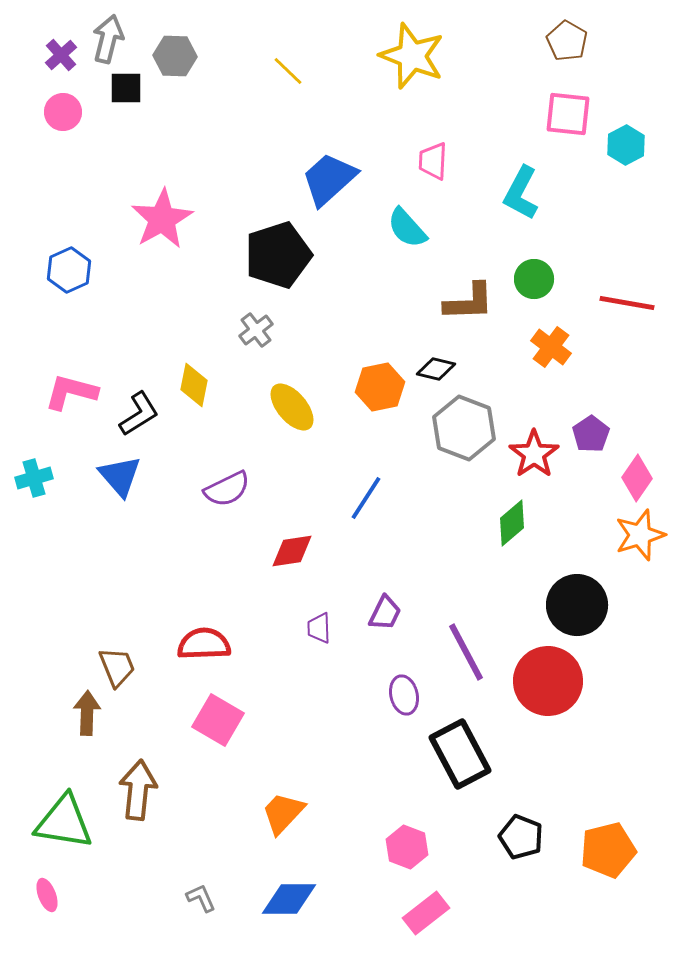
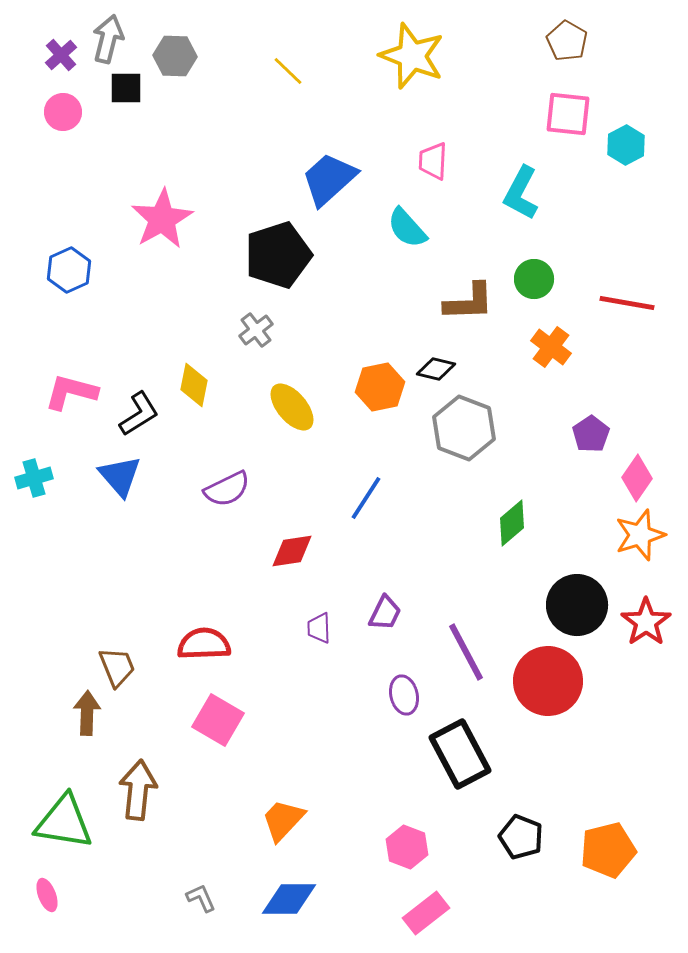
red star at (534, 454): moved 112 px right, 168 px down
orange trapezoid at (283, 813): moved 7 px down
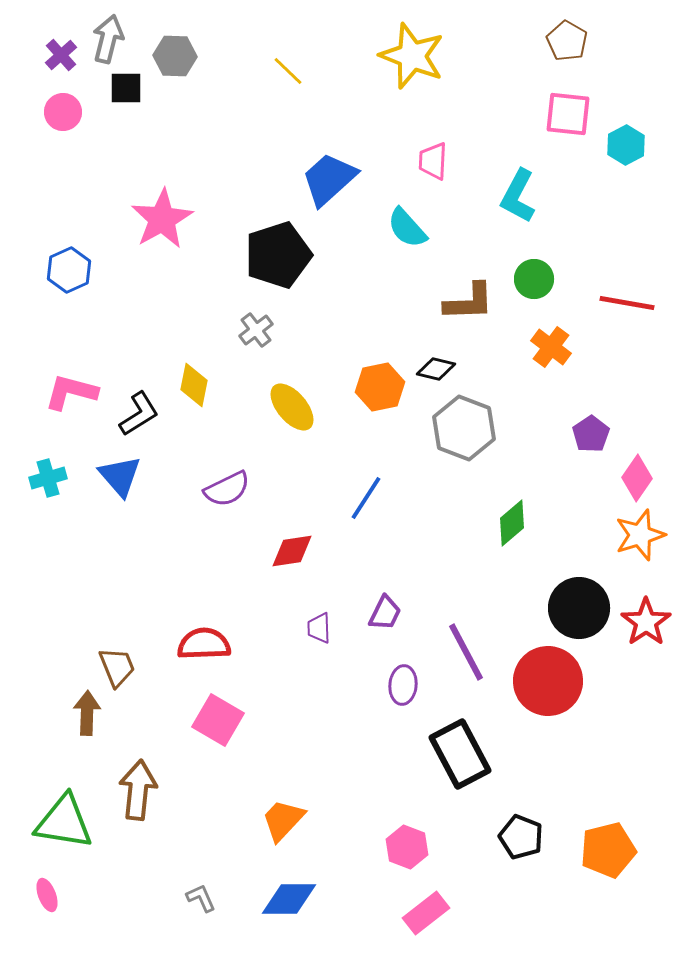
cyan L-shape at (521, 193): moved 3 px left, 3 px down
cyan cross at (34, 478): moved 14 px right
black circle at (577, 605): moved 2 px right, 3 px down
purple ellipse at (404, 695): moved 1 px left, 10 px up; rotated 18 degrees clockwise
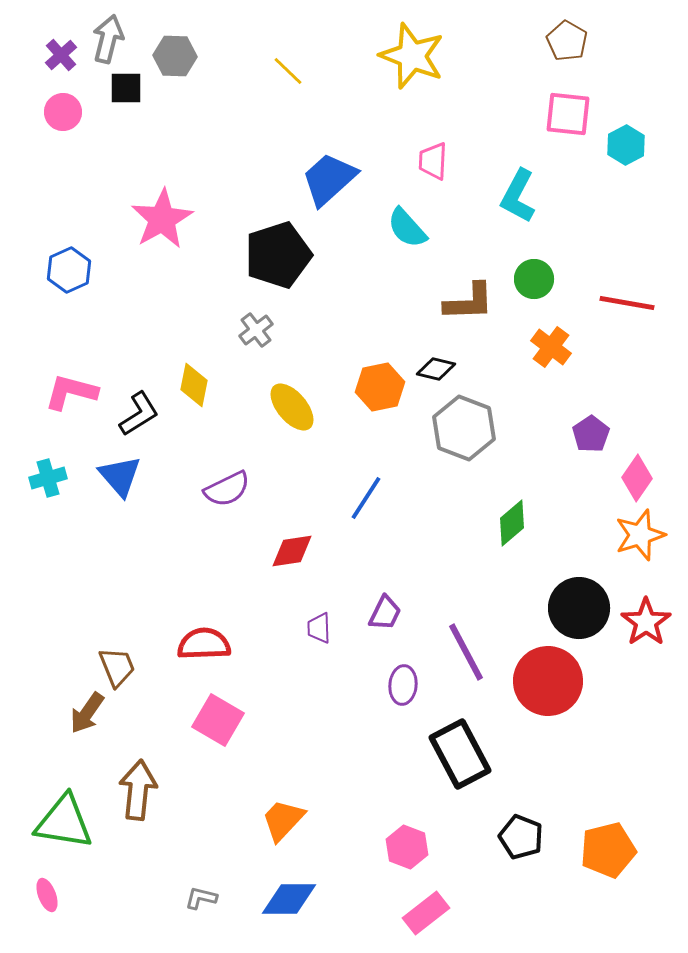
brown arrow at (87, 713): rotated 147 degrees counterclockwise
gray L-shape at (201, 898): rotated 52 degrees counterclockwise
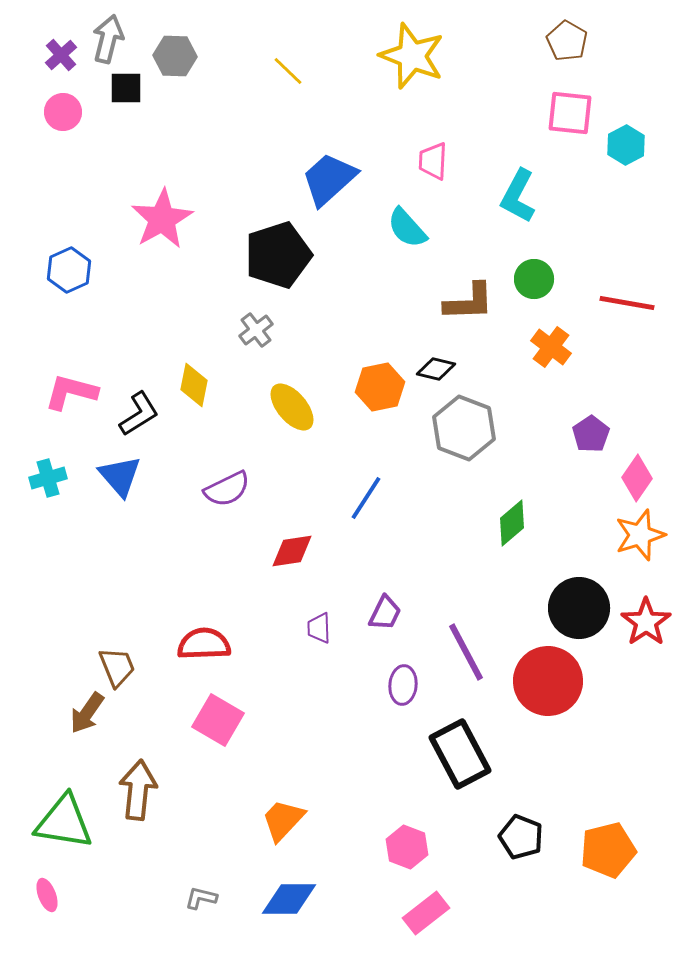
pink square at (568, 114): moved 2 px right, 1 px up
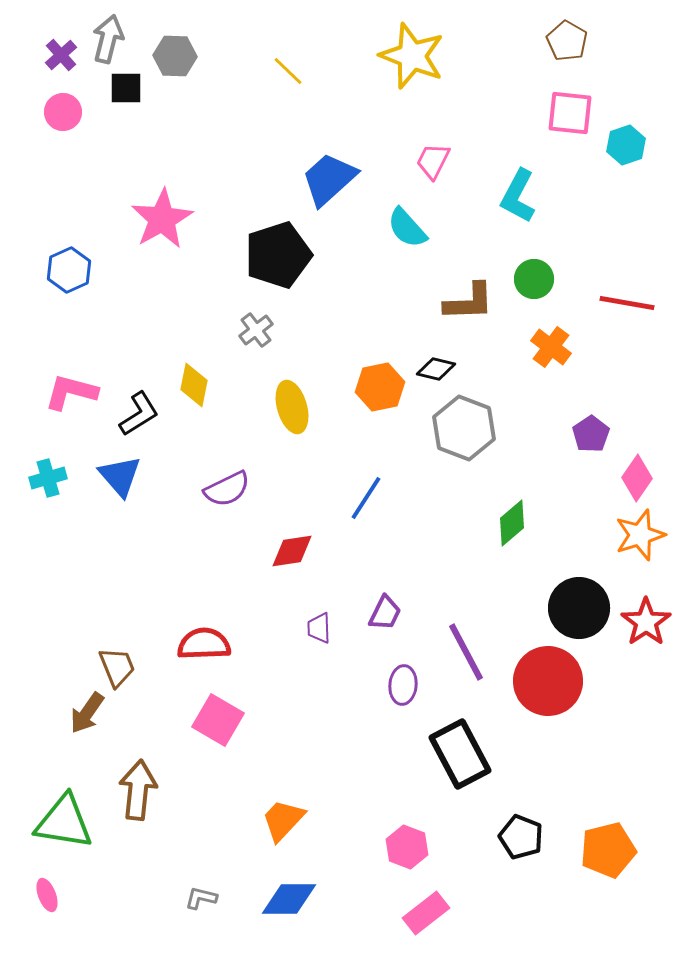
cyan hexagon at (626, 145): rotated 9 degrees clockwise
pink trapezoid at (433, 161): rotated 24 degrees clockwise
yellow ellipse at (292, 407): rotated 24 degrees clockwise
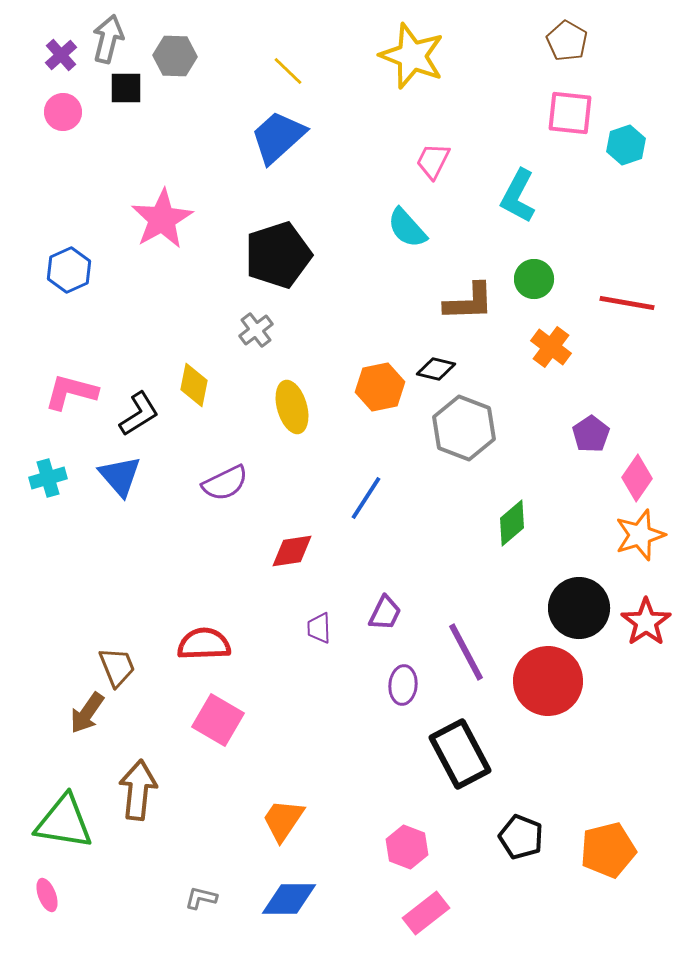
blue trapezoid at (329, 179): moved 51 px left, 42 px up
purple semicircle at (227, 489): moved 2 px left, 6 px up
orange trapezoid at (283, 820): rotated 9 degrees counterclockwise
